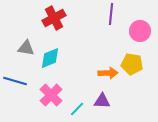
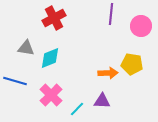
pink circle: moved 1 px right, 5 px up
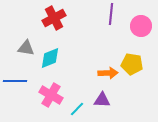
blue line: rotated 15 degrees counterclockwise
pink cross: rotated 15 degrees counterclockwise
purple triangle: moved 1 px up
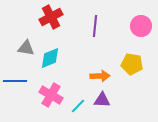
purple line: moved 16 px left, 12 px down
red cross: moved 3 px left, 1 px up
orange arrow: moved 8 px left, 3 px down
cyan line: moved 1 px right, 3 px up
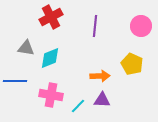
yellow pentagon: rotated 15 degrees clockwise
pink cross: rotated 20 degrees counterclockwise
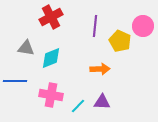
pink circle: moved 2 px right
cyan diamond: moved 1 px right
yellow pentagon: moved 12 px left, 23 px up
orange arrow: moved 7 px up
purple triangle: moved 2 px down
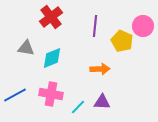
red cross: rotated 10 degrees counterclockwise
yellow pentagon: moved 2 px right
cyan diamond: moved 1 px right
blue line: moved 14 px down; rotated 30 degrees counterclockwise
pink cross: moved 1 px up
cyan line: moved 1 px down
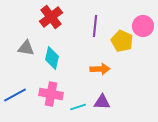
cyan diamond: rotated 55 degrees counterclockwise
cyan line: rotated 28 degrees clockwise
